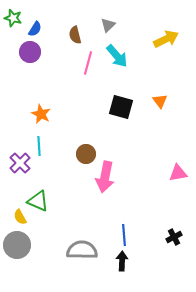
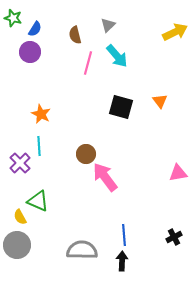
yellow arrow: moved 9 px right, 7 px up
pink arrow: rotated 132 degrees clockwise
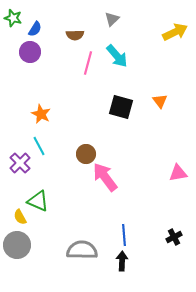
gray triangle: moved 4 px right, 6 px up
brown semicircle: rotated 78 degrees counterclockwise
cyan line: rotated 24 degrees counterclockwise
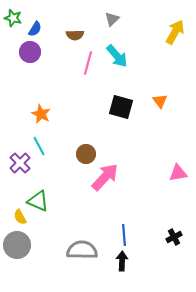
yellow arrow: rotated 35 degrees counterclockwise
pink arrow: rotated 80 degrees clockwise
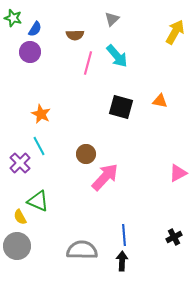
orange triangle: rotated 42 degrees counterclockwise
pink triangle: rotated 18 degrees counterclockwise
gray circle: moved 1 px down
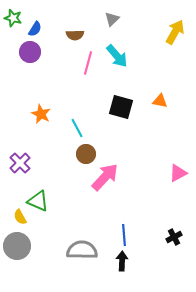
cyan line: moved 38 px right, 18 px up
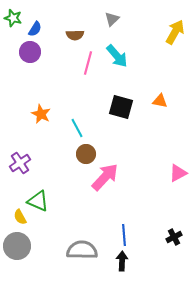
purple cross: rotated 10 degrees clockwise
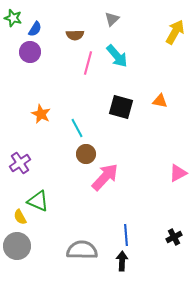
blue line: moved 2 px right
